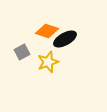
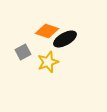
gray square: moved 1 px right
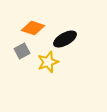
orange diamond: moved 14 px left, 3 px up
gray square: moved 1 px left, 1 px up
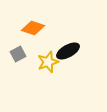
black ellipse: moved 3 px right, 12 px down
gray square: moved 4 px left, 3 px down
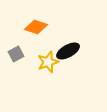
orange diamond: moved 3 px right, 1 px up
gray square: moved 2 px left
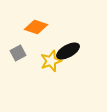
gray square: moved 2 px right, 1 px up
yellow star: moved 3 px right, 1 px up
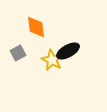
orange diamond: rotated 65 degrees clockwise
yellow star: moved 1 px right, 1 px up; rotated 25 degrees counterclockwise
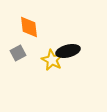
orange diamond: moved 7 px left
black ellipse: rotated 15 degrees clockwise
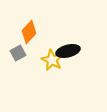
orange diamond: moved 5 px down; rotated 50 degrees clockwise
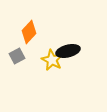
gray square: moved 1 px left, 3 px down
